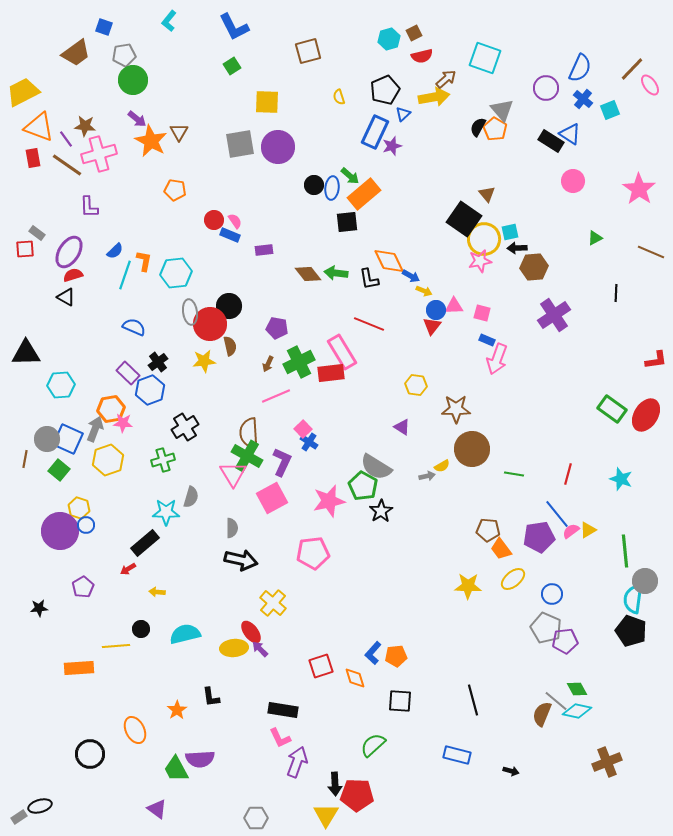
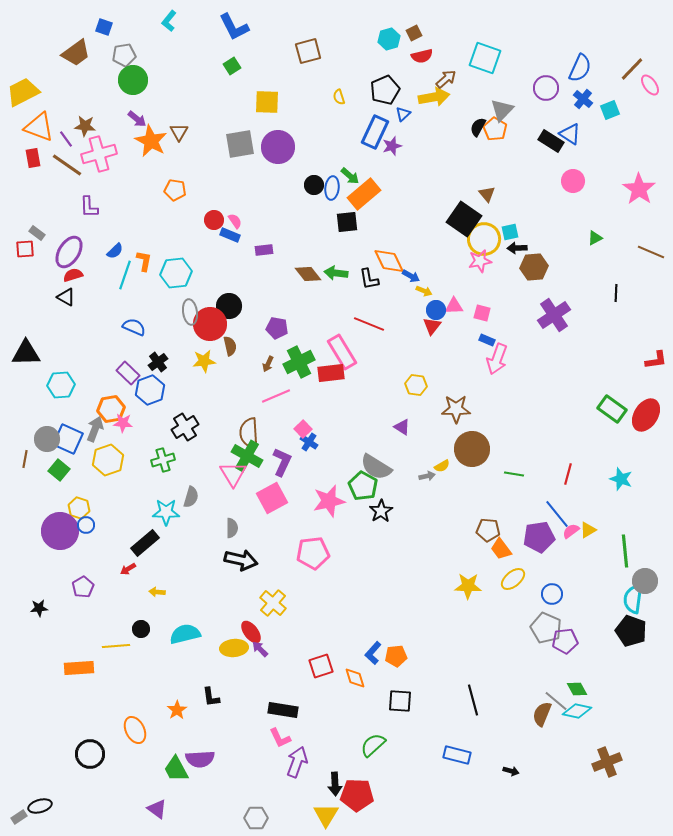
gray triangle at (502, 110): rotated 25 degrees clockwise
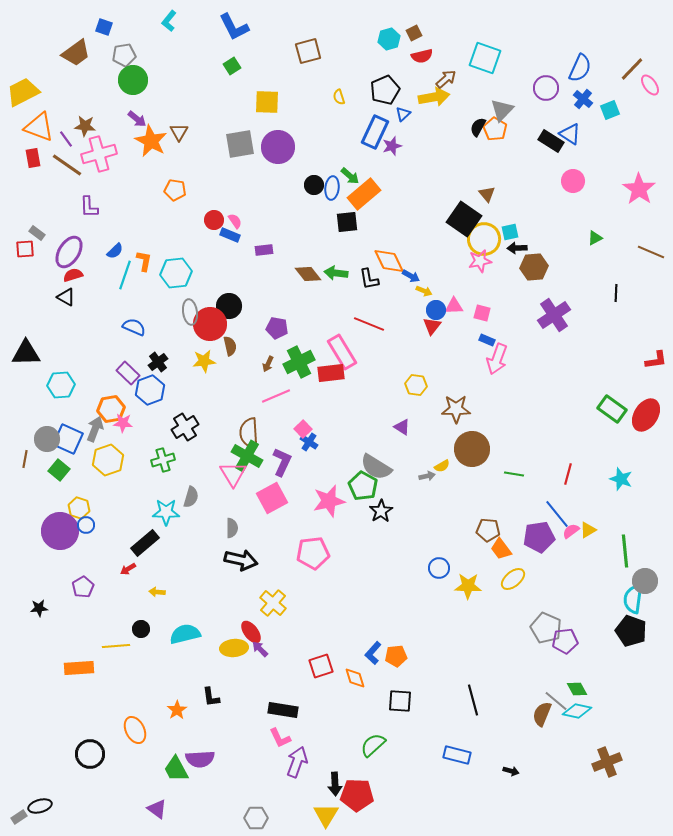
blue circle at (552, 594): moved 113 px left, 26 px up
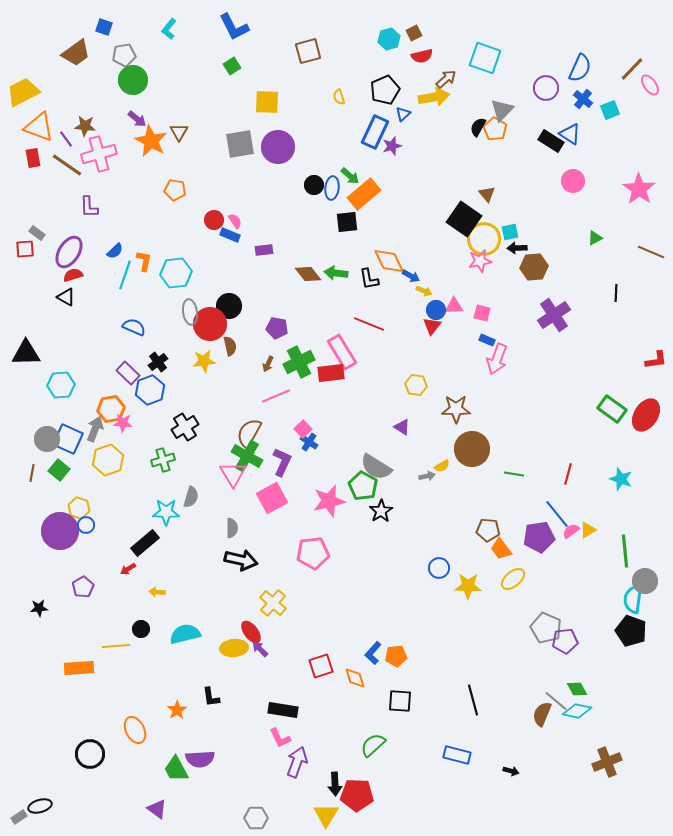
cyan L-shape at (169, 21): moved 8 px down
brown semicircle at (249, 433): rotated 32 degrees clockwise
brown line at (25, 459): moved 7 px right, 14 px down
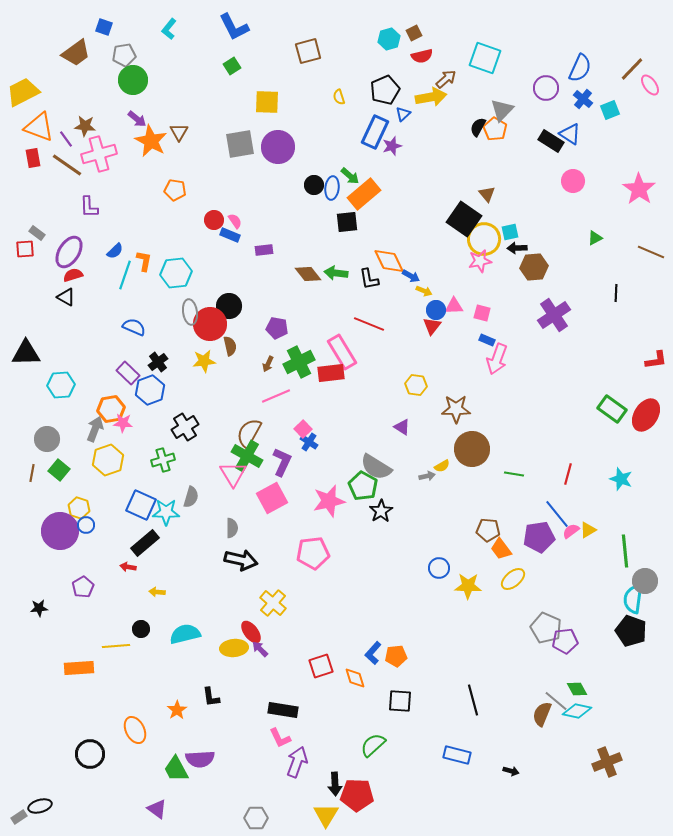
yellow arrow at (434, 97): moved 3 px left
blue square at (68, 439): moved 73 px right, 66 px down
red arrow at (128, 569): moved 2 px up; rotated 42 degrees clockwise
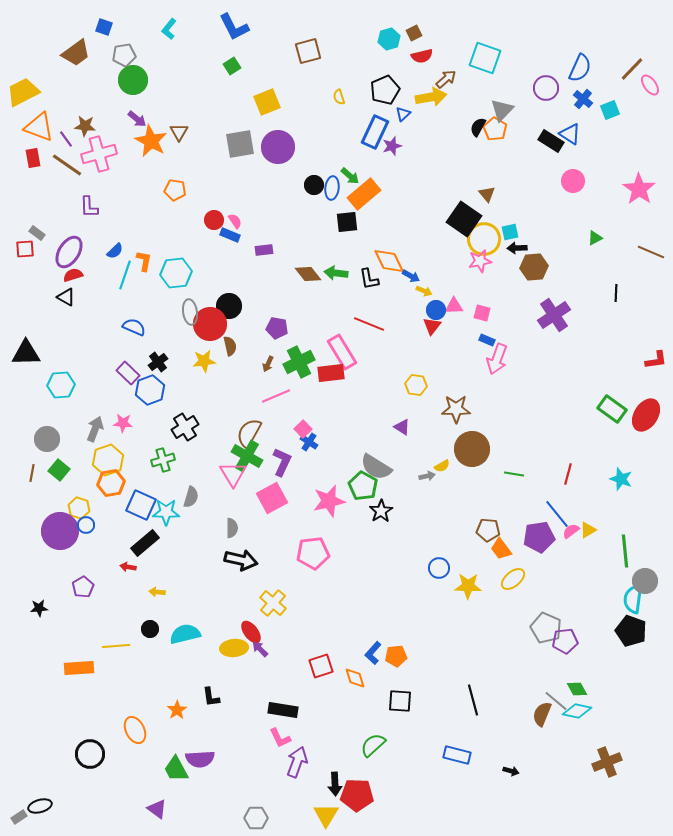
yellow square at (267, 102): rotated 24 degrees counterclockwise
orange hexagon at (111, 409): moved 74 px down
black circle at (141, 629): moved 9 px right
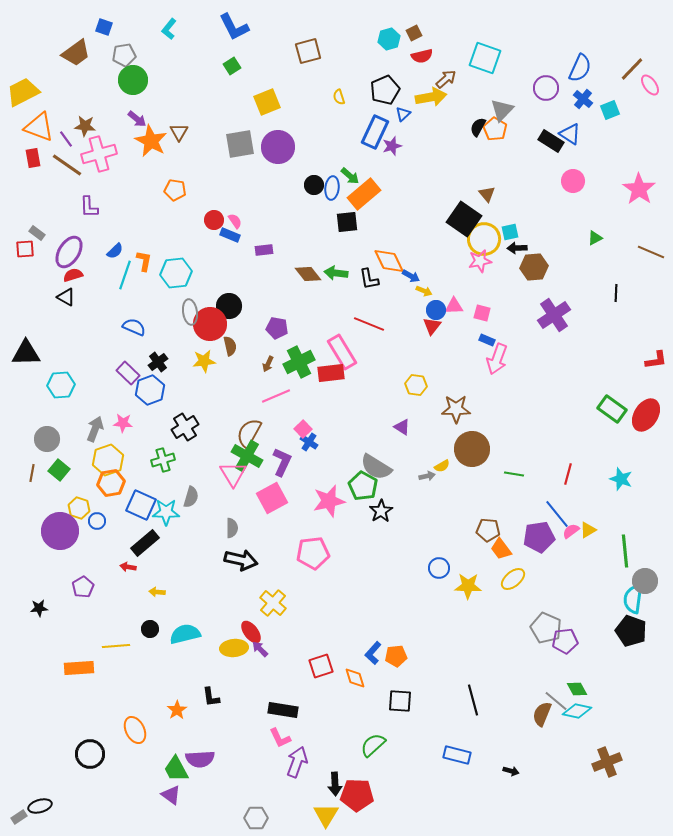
blue circle at (86, 525): moved 11 px right, 4 px up
purple triangle at (157, 809): moved 14 px right, 14 px up
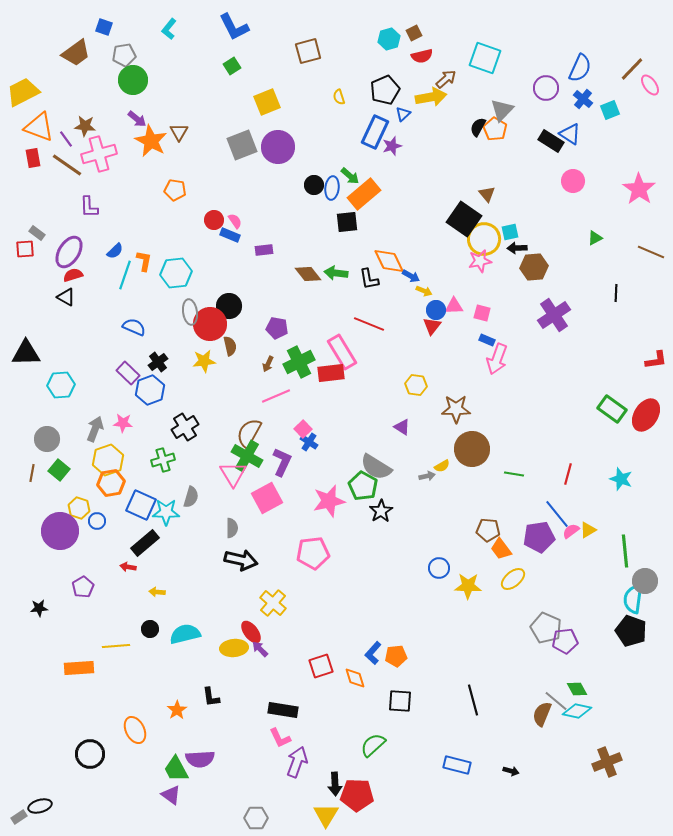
gray square at (240, 144): moved 2 px right, 1 px down; rotated 12 degrees counterclockwise
pink square at (272, 498): moved 5 px left
blue rectangle at (457, 755): moved 10 px down
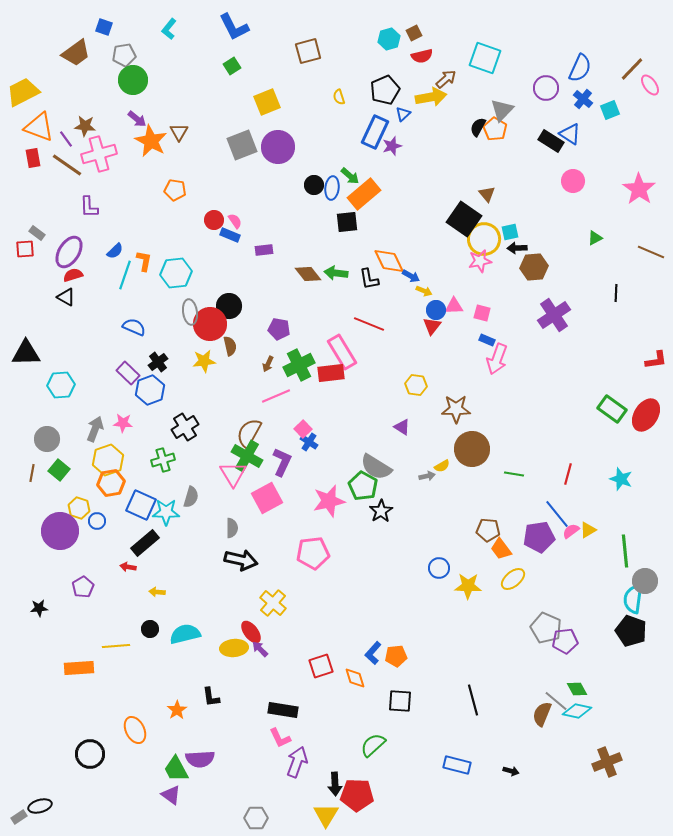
purple pentagon at (277, 328): moved 2 px right, 1 px down
green cross at (299, 362): moved 3 px down
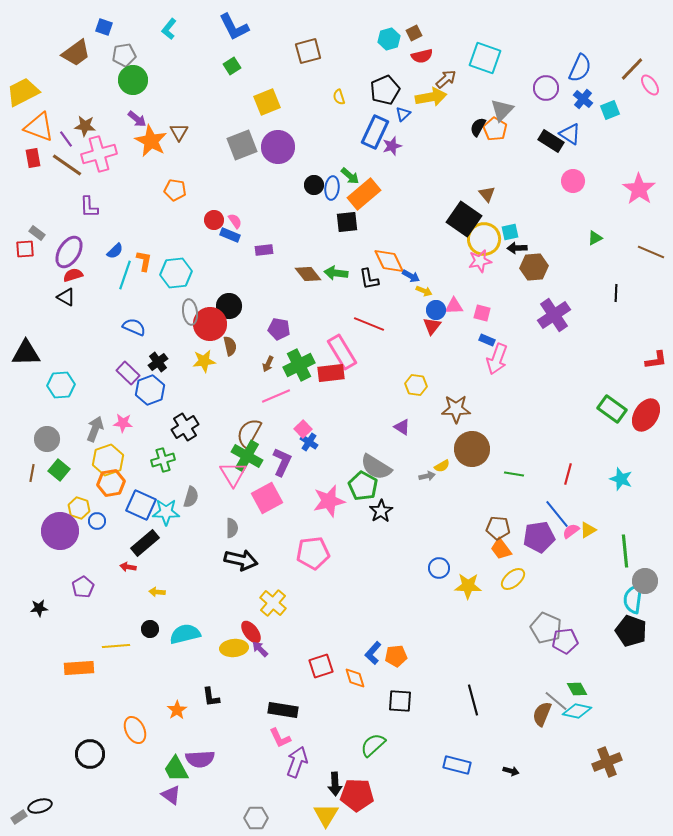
brown pentagon at (488, 530): moved 10 px right, 2 px up
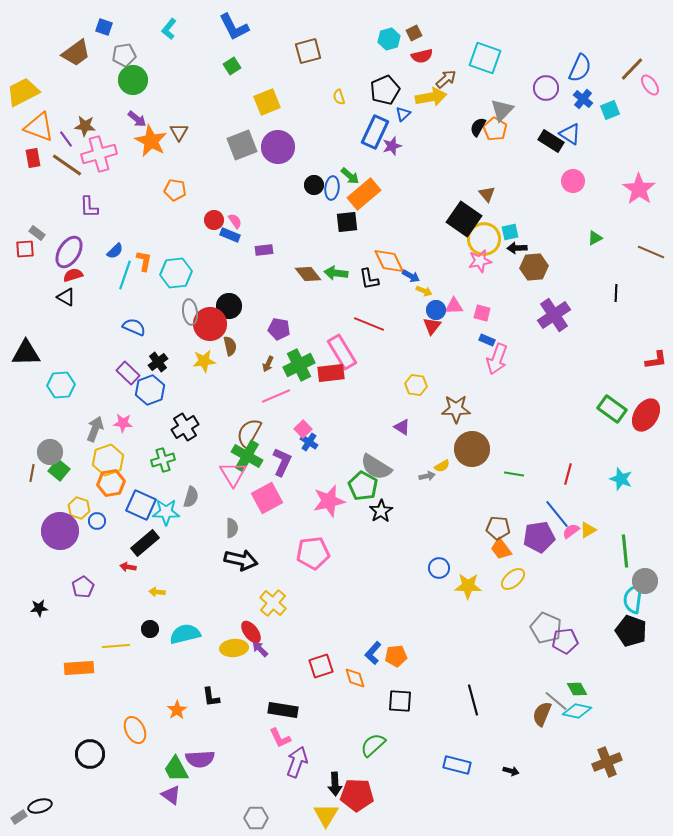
gray circle at (47, 439): moved 3 px right, 13 px down
